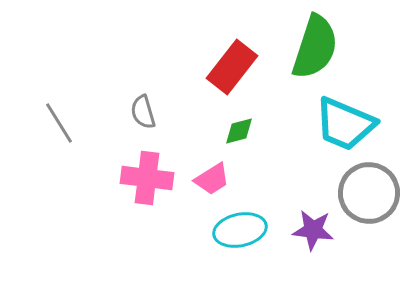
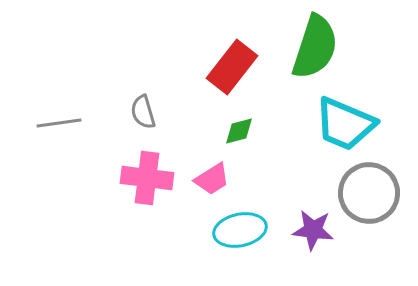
gray line: rotated 66 degrees counterclockwise
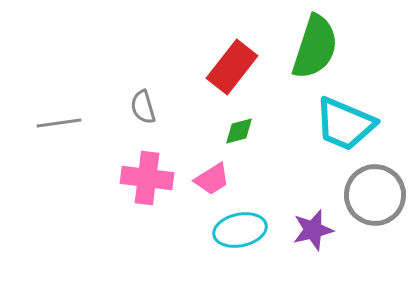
gray semicircle: moved 5 px up
gray circle: moved 6 px right, 2 px down
purple star: rotated 21 degrees counterclockwise
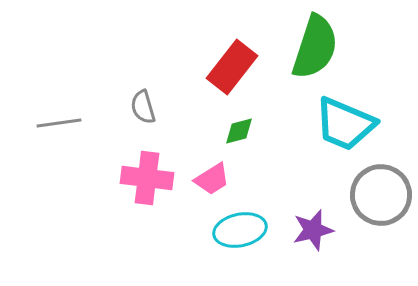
gray circle: moved 6 px right
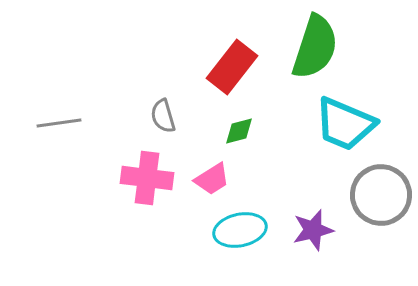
gray semicircle: moved 20 px right, 9 px down
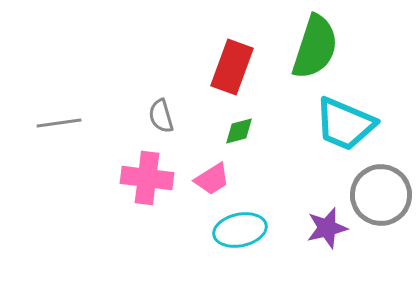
red rectangle: rotated 18 degrees counterclockwise
gray semicircle: moved 2 px left
purple star: moved 14 px right, 2 px up
